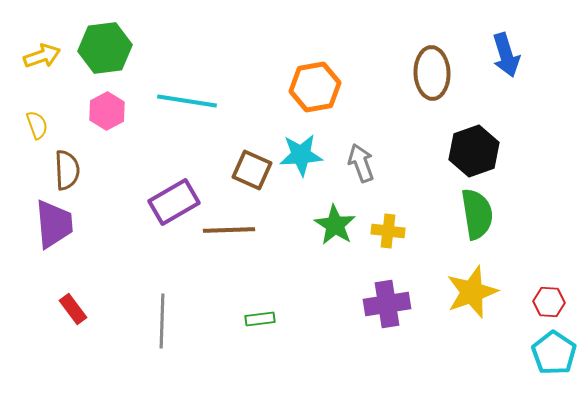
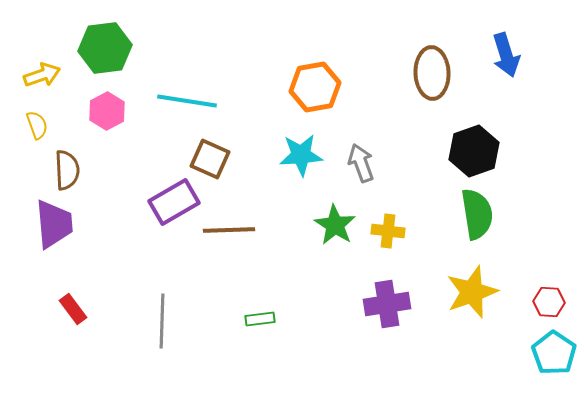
yellow arrow: moved 19 px down
brown square: moved 42 px left, 11 px up
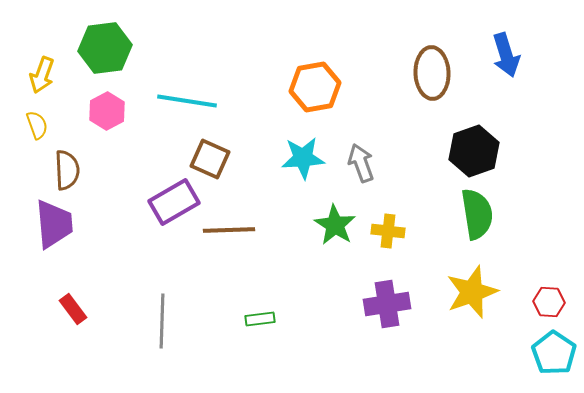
yellow arrow: rotated 129 degrees clockwise
cyan star: moved 2 px right, 3 px down
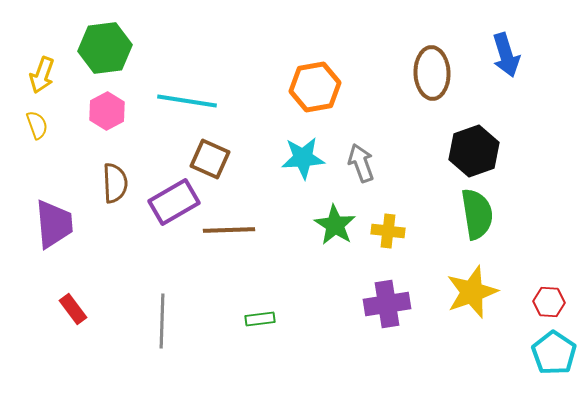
brown semicircle: moved 48 px right, 13 px down
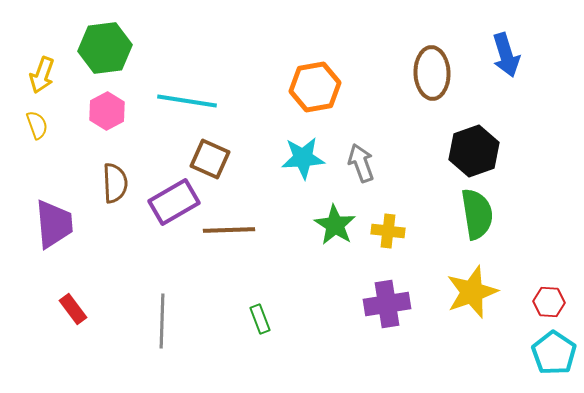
green rectangle: rotated 76 degrees clockwise
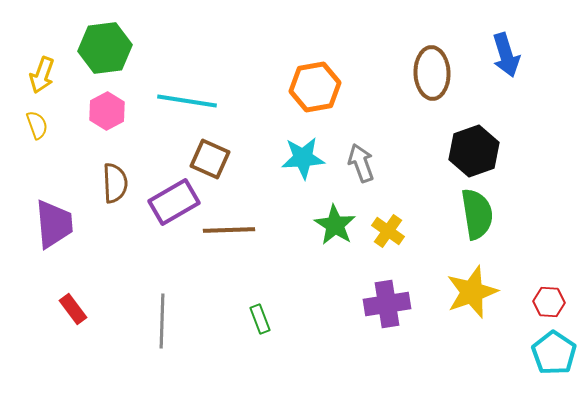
yellow cross: rotated 28 degrees clockwise
